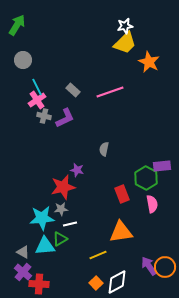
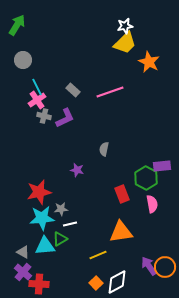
red star: moved 24 px left, 5 px down
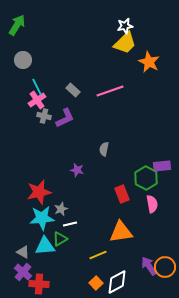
pink line: moved 1 px up
gray star: rotated 16 degrees counterclockwise
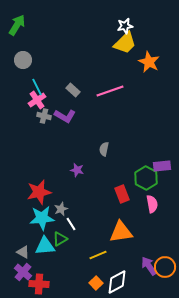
purple L-shape: moved 2 px up; rotated 55 degrees clockwise
white line: moved 1 px right; rotated 72 degrees clockwise
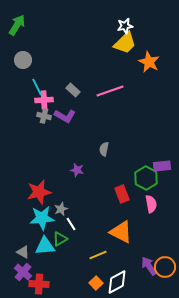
pink cross: moved 7 px right; rotated 30 degrees clockwise
pink semicircle: moved 1 px left
orange triangle: rotated 35 degrees clockwise
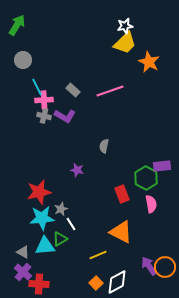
gray semicircle: moved 3 px up
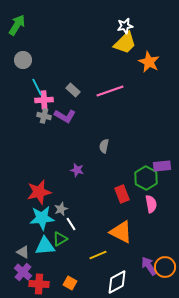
orange square: moved 26 px left; rotated 16 degrees counterclockwise
